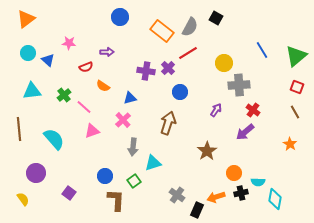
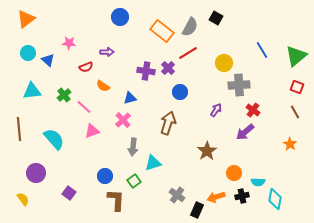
black cross at (241, 193): moved 1 px right, 3 px down
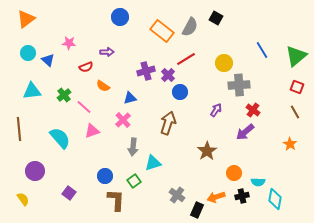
red line at (188, 53): moved 2 px left, 6 px down
purple cross at (168, 68): moved 7 px down
purple cross at (146, 71): rotated 24 degrees counterclockwise
cyan semicircle at (54, 139): moved 6 px right, 1 px up
purple circle at (36, 173): moved 1 px left, 2 px up
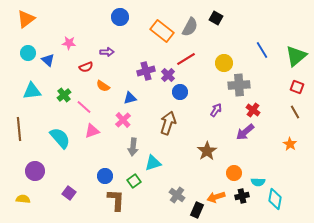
yellow semicircle at (23, 199): rotated 48 degrees counterclockwise
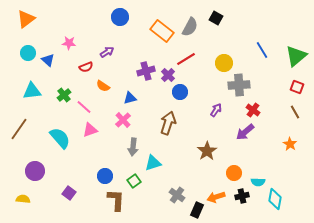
purple arrow at (107, 52): rotated 32 degrees counterclockwise
brown line at (19, 129): rotated 40 degrees clockwise
pink triangle at (92, 131): moved 2 px left, 1 px up
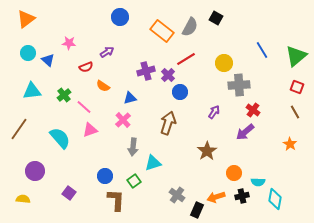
purple arrow at (216, 110): moved 2 px left, 2 px down
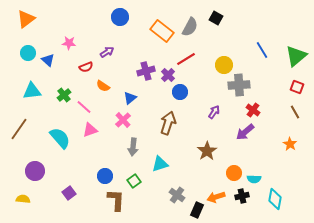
yellow circle at (224, 63): moved 2 px down
blue triangle at (130, 98): rotated 24 degrees counterclockwise
cyan triangle at (153, 163): moved 7 px right, 1 px down
cyan semicircle at (258, 182): moved 4 px left, 3 px up
purple square at (69, 193): rotated 16 degrees clockwise
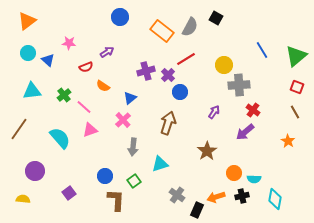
orange triangle at (26, 19): moved 1 px right, 2 px down
orange star at (290, 144): moved 2 px left, 3 px up
